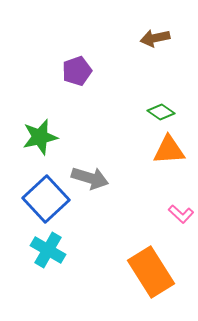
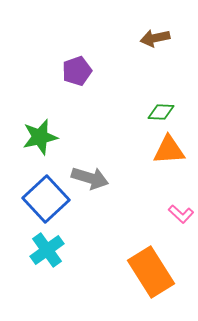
green diamond: rotated 32 degrees counterclockwise
cyan cross: moved 1 px left; rotated 24 degrees clockwise
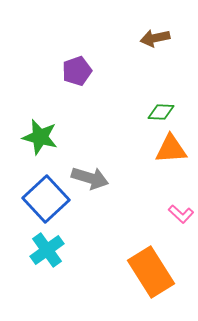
green star: rotated 27 degrees clockwise
orange triangle: moved 2 px right, 1 px up
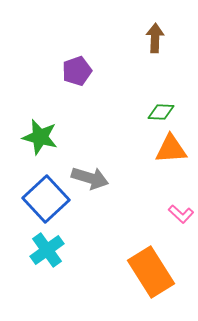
brown arrow: rotated 104 degrees clockwise
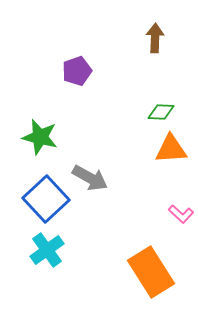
gray arrow: rotated 12 degrees clockwise
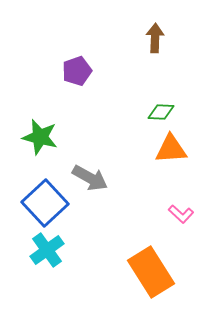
blue square: moved 1 px left, 4 px down
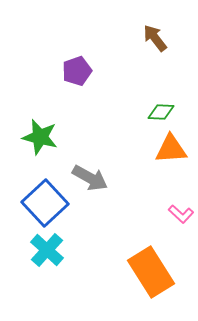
brown arrow: rotated 40 degrees counterclockwise
cyan cross: rotated 12 degrees counterclockwise
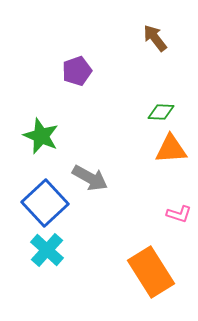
green star: moved 1 px right, 1 px up; rotated 9 degrees clockwise
pink L-shape: moved 2 px left; rotated 25 degrees counterclockwise
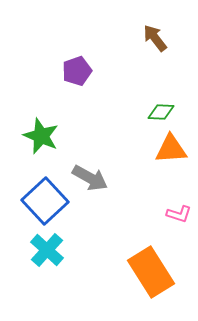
blue square: moved 2 px up
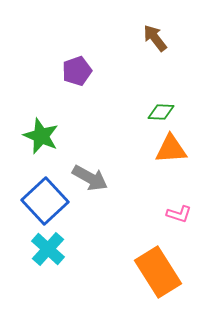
cyan cross: moved 1 px right, 1 px up
orange rectangle: moved 7 px right
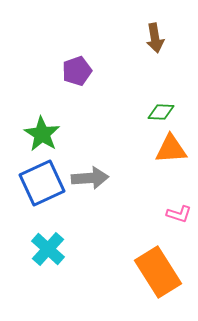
brown arrow: rotated 152 degrees counterclockwise
green star: moved 1 px right, 2 px up; rotated 9 degrees clockwise
gray arrow: rotated 33 degrees counterclockwise
blue square: moved 3 px left, 18 px up; rotated 18 degrees clockwise
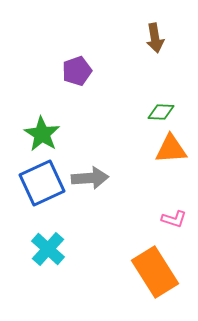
pink L-shape: moved 5 px left, 5 px down
orange rectangle: moved 3 px left
